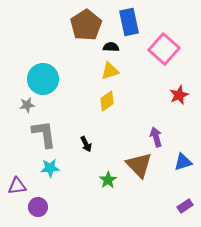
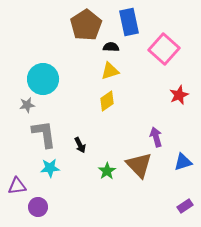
black arrow: moved 6 px left, 1 px down
green star: moved 1 px left, 9 px up
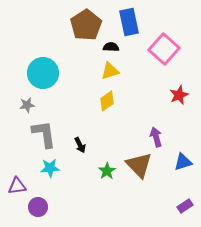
cyan circle: moved 6 px up
